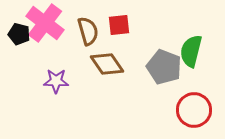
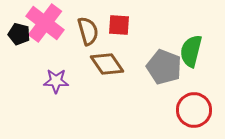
red square: rotated 10 degrees clockwise
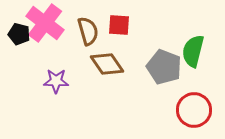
green semicircle: moved 2 px right
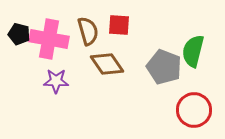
pink cross: moved 4 px right, 16 px down; rotated 27 degrees counterclockwise
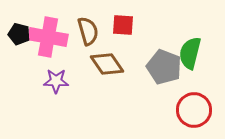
red square: moved 4 px right
pink cross: moved 1 px left, 2 px up
green semicircle: moved 3 px left, 2 px down
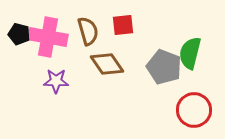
red square: rotated 10 degrees counterclockwise
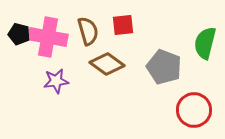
green semicircle: moved 15 px right, 10 px up
brown diamond: rotated 20 degrees counterclockwise
purple star: rotated 10 degrees counterclockwise
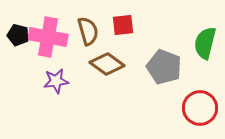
black pentagon: moved 1 px left, 1 px down
red circle: moved 6 px right, 2 px up
